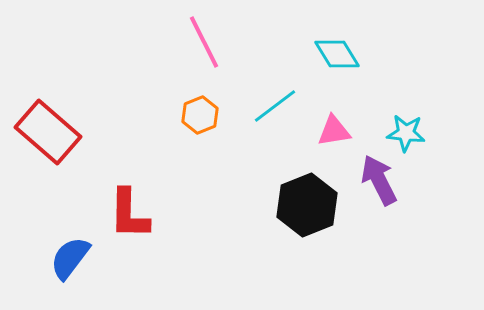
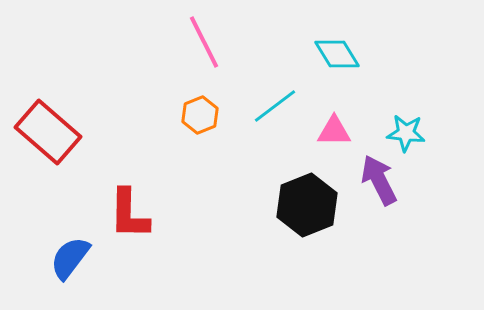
pink triangle: rotated 9 degrees clockwise
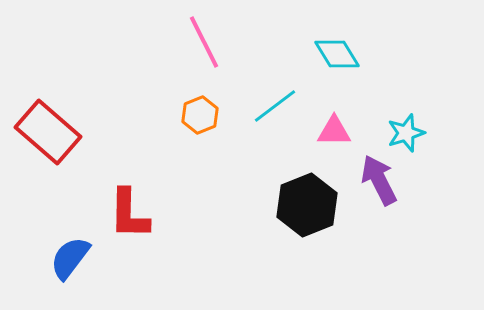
cyan star: rotated 24 degrees counterclockwise
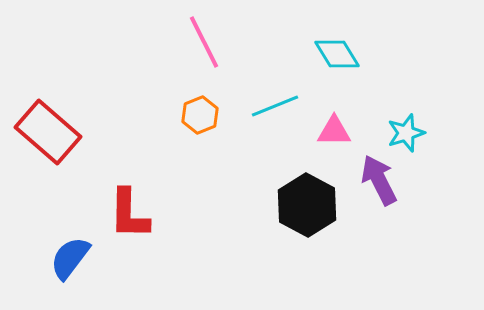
cyan line: rotated 15 degrees clockwise
black hexagon: rotated 10 degrees counterclockwise
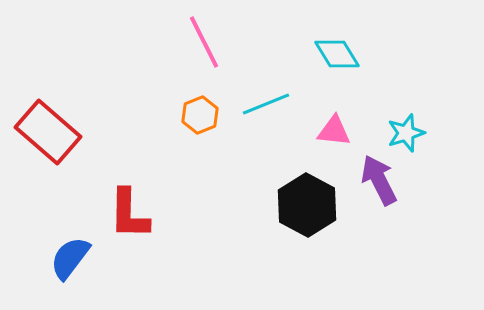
cyan line: moved 9 px left, 2 px up
pink triangle: rotated 6 degrees clockwise
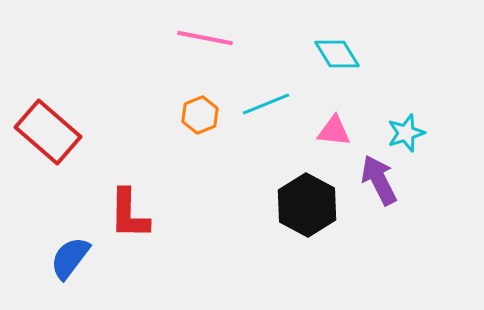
pink line: moved 1 px right, 4 px up; rotated 52 degrees counterclockwise
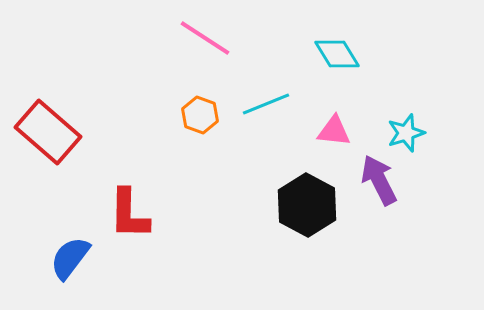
pink line: rotated 22 degrees clockwise
orange hexagon: rotated 18 degrees counterclockwise
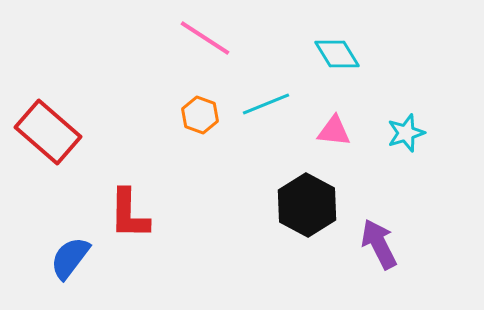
purple arrow: moved 64 px down
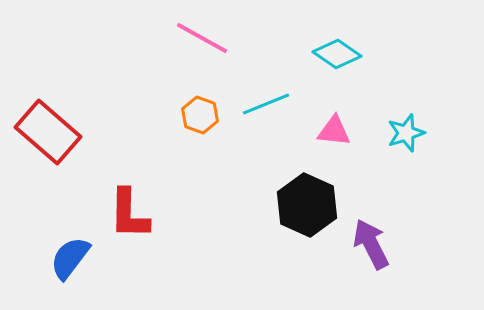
pink line: moved 3 px left; rotated 4 degrees counterclockwise
cyan diamond: rotated 24 degrees counterclockwise
black hexagon: rotated 4 degrees counterclockwise
purple arrow: moved 8 px left
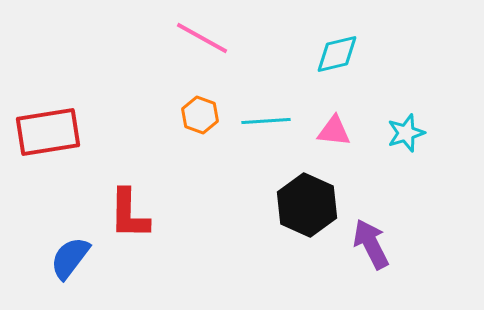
cyan diamond: rotated 48 degrees counterclockwise
cyan line: moved 17 px down; rotated 18 degrees clockwise
red rectangle: rotated 50 degrees counterclockwise
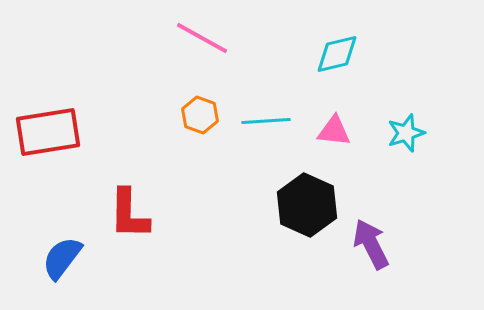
blue semicircle: moved 8 px left
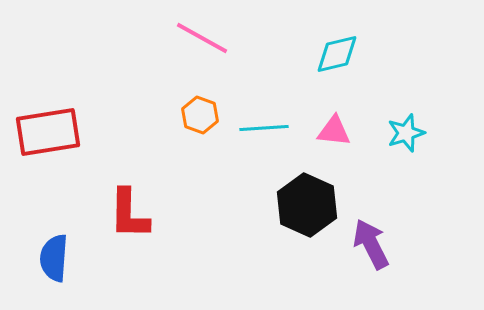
cyan line: moved 2 px left, 7 px down
blue semicircle: moved 8 px left; rotated 33 degrees counterclockwise
